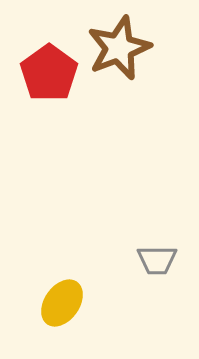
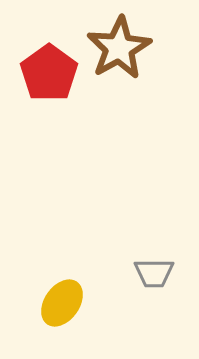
brown star: rotated 8 degrees counterclockwise
gray trapezoid: moved 3 px left, 13 px down
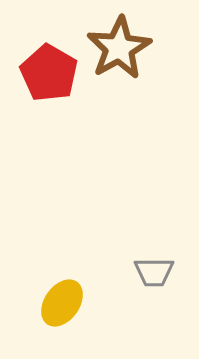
red pentagon: rotated 6 degrees counterclockwise
gray trapezoid: moved 1 px up
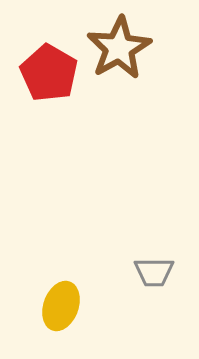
yellow ellipse: moved 1 px left, 3 px down; rotated 15 degrees counterclockwise
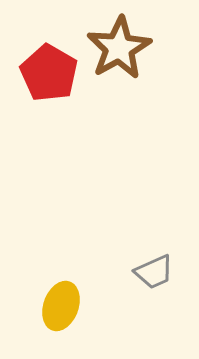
gray trapezoid: rotated 24 degrees counterclockwise
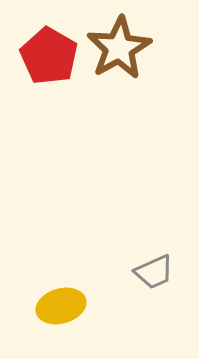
red pentagon: moved 17 px up
yellow ellipse: rotated 54 degrees clockwise
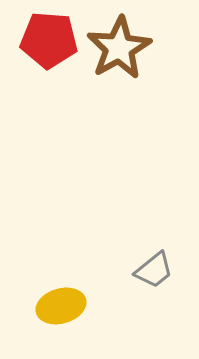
red pentagon: moved 16 px up; rotated 26 degrees counterclockwise
gray trapezoid: moved 2 px up; rotated 15 degrees counterclockwise
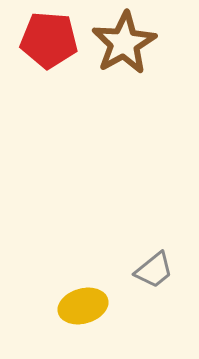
brown star: moved 5 px right, 5 px up
yellow ellipse: moved 22 px right
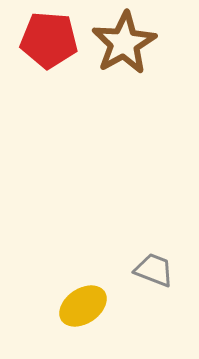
gray trapezoid: rotated 120 degrees counterclockwise
yellow ellipse: rotated 18 degrees counterclockwise
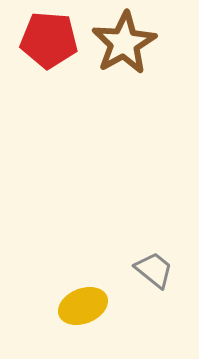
gray trapezoid: rotated 18 degrees clockwise
yellow ellipse: rotated 12 degrees clockwise
